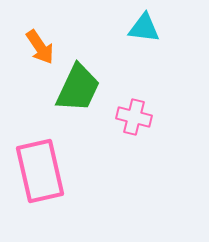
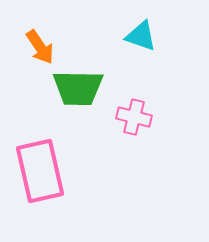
cyan triangle: moved 3 px left, 8 px down; rotated 12 degrees clockwise
green trapezoid: rotated 66 degrees clockwise
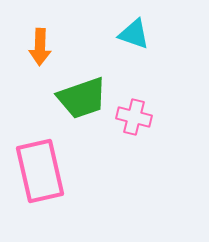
cyan triangle: moved 7 px left, 2 px up
orange arrow: rotated 36 degrees clockwise
green trapezoid: moved 4 px right, 10 px down; rotated 20 degrees counterclockwise
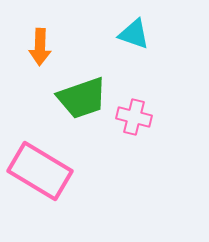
pink rectangle: rotated 46 degrees counterclockwise
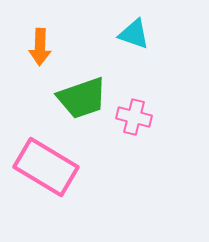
pink rectangle: moved 6 px right, 4 px up
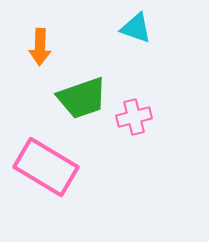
cyan triangle: moved 2 px right, 6 px up
pink cross: rotated 28 degrees counterclockwise
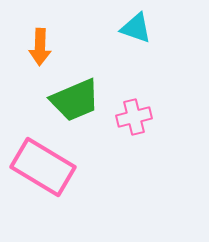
green trapezoid: moved 7 px left, 2 px down; rotated 4 degrees counterclockwise
pink rectangle: moved 3 px left
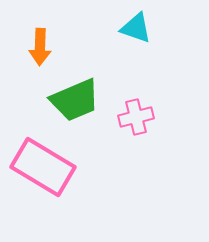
pink cross: moved 2 px right
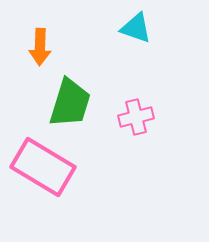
green trapezoid: moved 5 px left, 3 px down; rotated 50 degrees counterclockwise
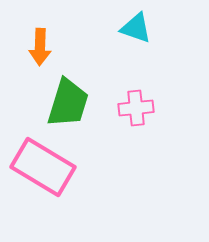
green trapezoid: moved 2 px left
pink cross: moved 9 px up; rotated 8 degrees clockwise
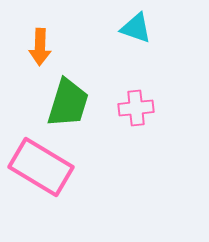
pink rectangle: moved 2 px left
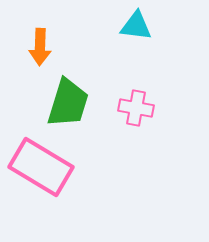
cyan triangle: moved 2 px up; rotated 12 degrees counterclockwise
pink cross: rotated 16 degrees clockwise
